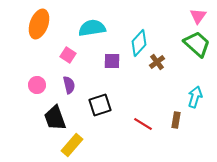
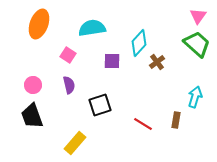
pink circle: moved 4 px left
black trapezoid: moved 23 px left, 2 px up
yellow rectangle: moved 3 px right, 2 px up
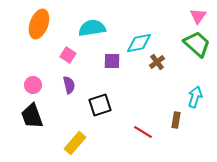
cyan diamond: rotated 36 degrees clockwise
red line: moved 8 px down
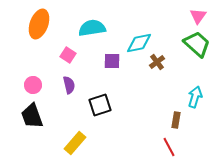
red line: moved 26 px right, 15 px down; rotated 30 degrees clockwise
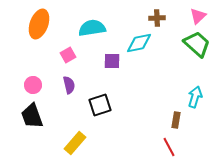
pink triangle: rotated 12 degrees clockwise
pink square: rotated 28 degrees clockwise
brown cross: moved 44 px up; rotated 35 degrees clockwise
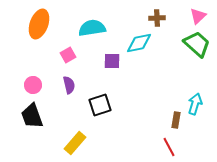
cyan arrow: moved 7 px down
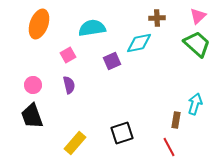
purple square: rotated 24 degrees counterclockwise
black square: moved 22 px right, 28 px down
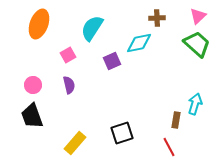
cyan semicircle: rotated 48 degrees counterclockwise
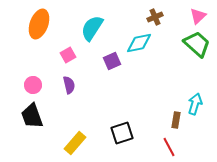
brown cross: moved 2 px left, 1 px up; rotated 21 degrees counterclockwise
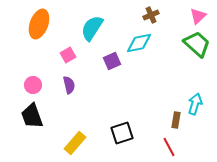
brown cross: moved 4 px left, 2 px up
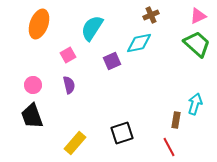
pink triangle: rotated 18 degrees clockwise
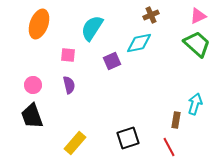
pink square: rotated 35 degrees clockwise
black square: moved 6 px right, 5 px down
